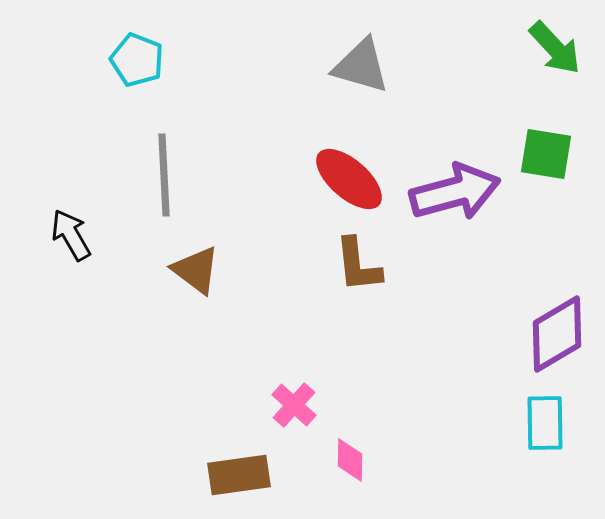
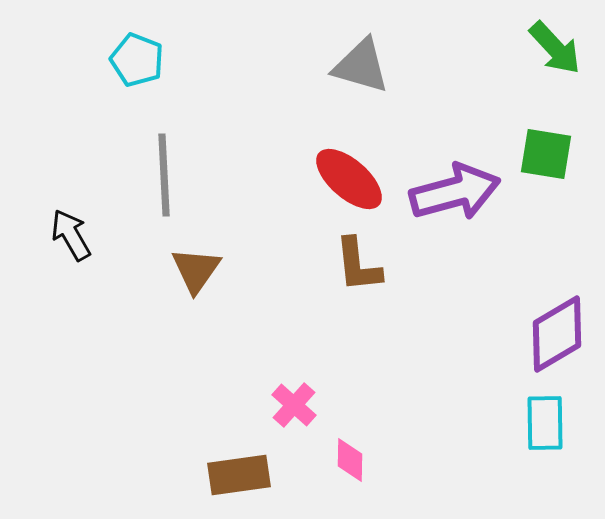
brown triangle: rotated 28 degrees clockwise
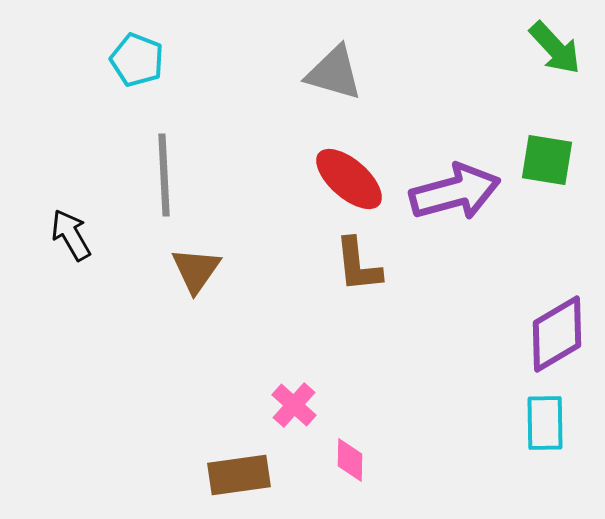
gray triangle: moved 27 px left, 7 px down
green square: moved 1 px right, 6 px down
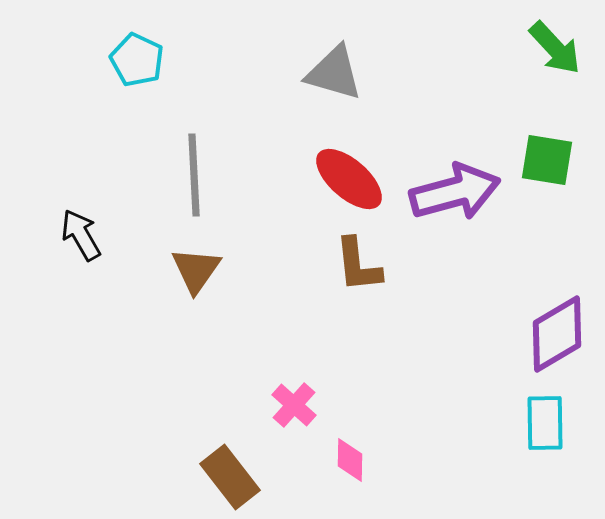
cyan pentagon: rotated 4 degrees clockwise
gray line: moved 30 px right
black arrow: moved 10 px right
brown rectangle: moved 9 px left, 2 px down; rotated 60 degrees clockwise
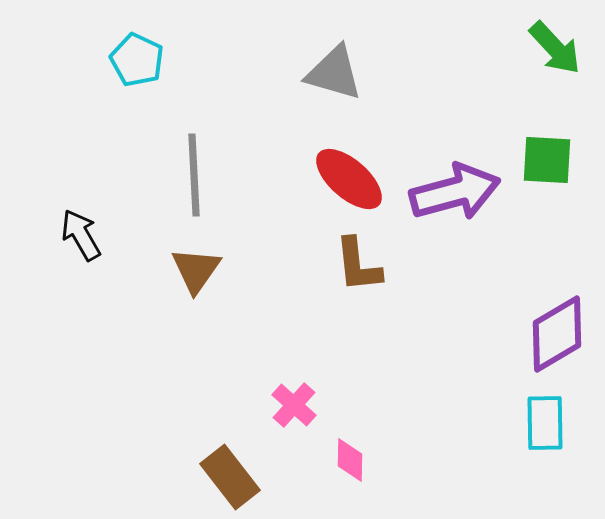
green square: rotated 6 degrees counterclockwise
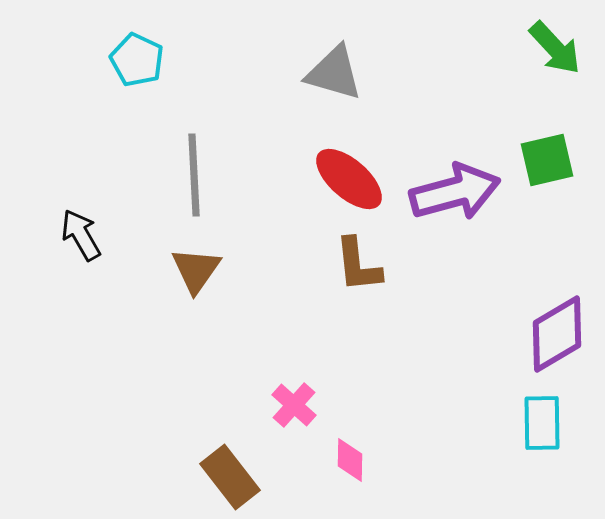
green square: rotated 16 degrees counterclockwise
cyan rectangle: moved 3 px left
